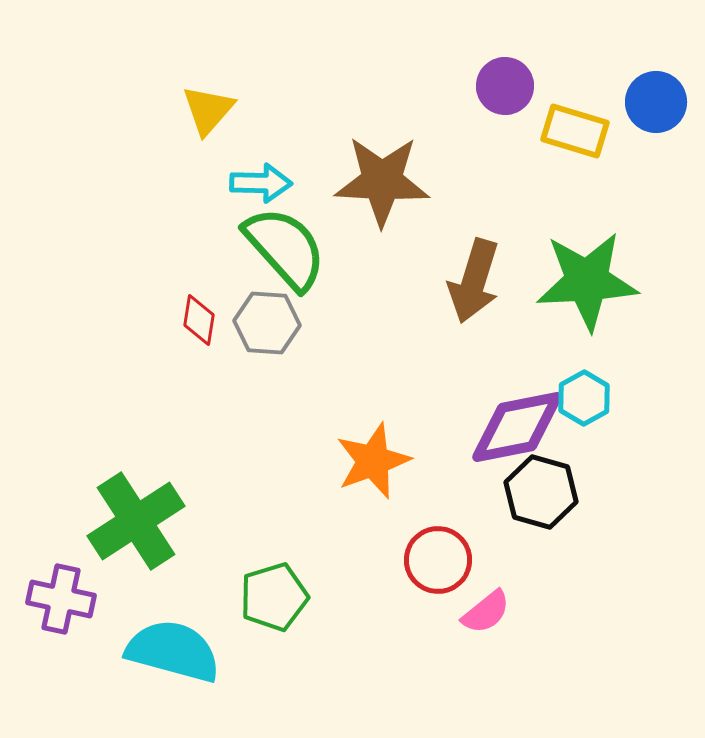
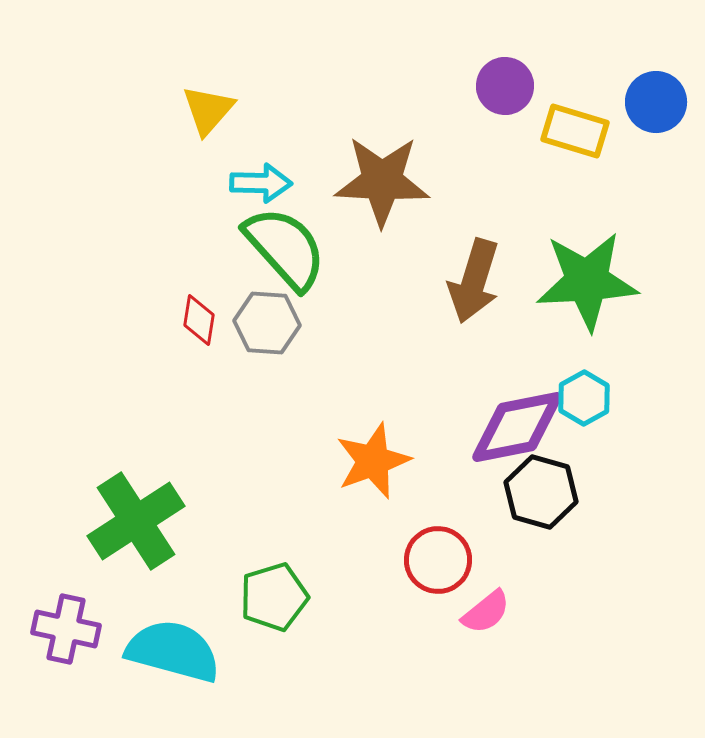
purple cross: moved 5 px right, 30 px down
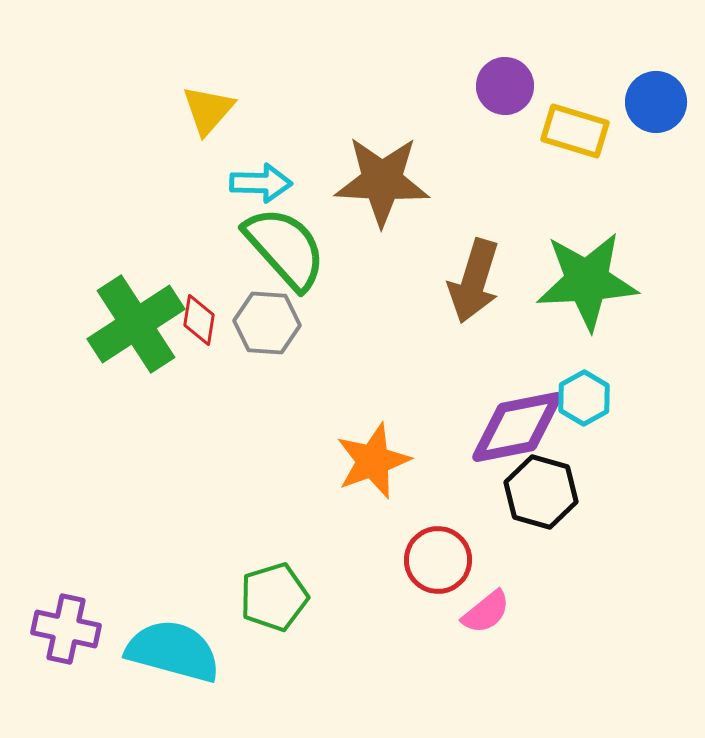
green cross: moved 197 px up
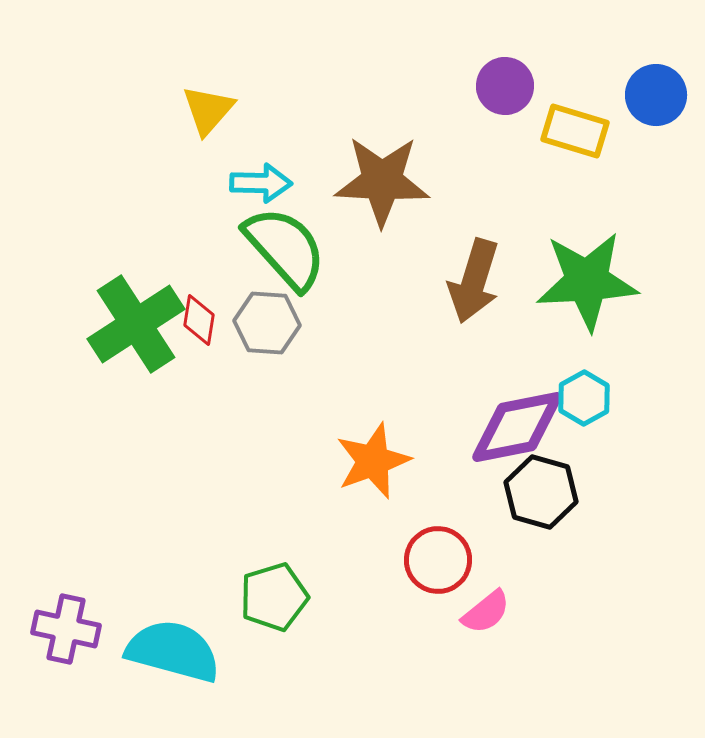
blue circle: moved 7 px up
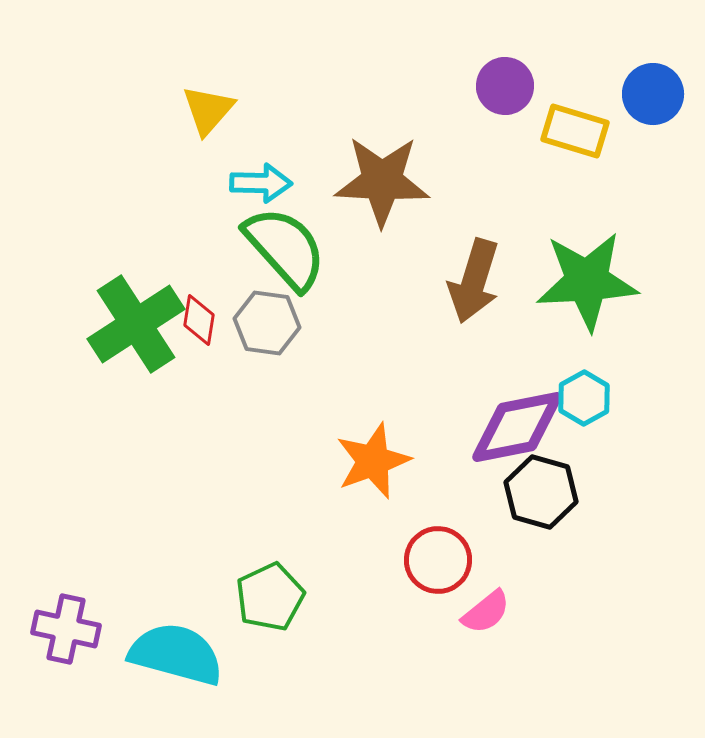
blue circle: moved 3 px left, 1 px up
gray hexagon: rotated 4 degrees clockwise
green pentagon: moved 4 px left; rotated 8 degrees counterclockwise
cyan semicircle: moved 3 px right, 3 px down
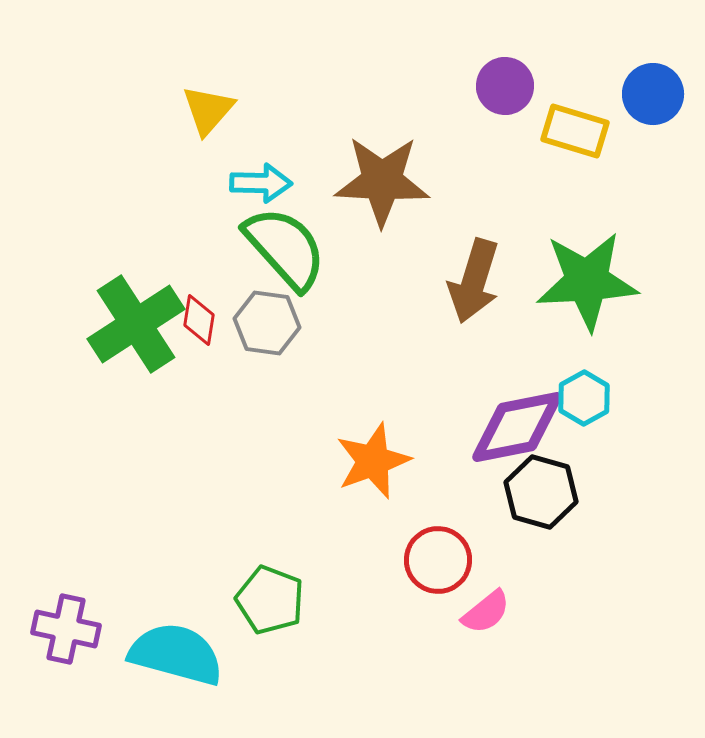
green pentagon: moved 3 px down; rotated 26 degrees counterclockwise
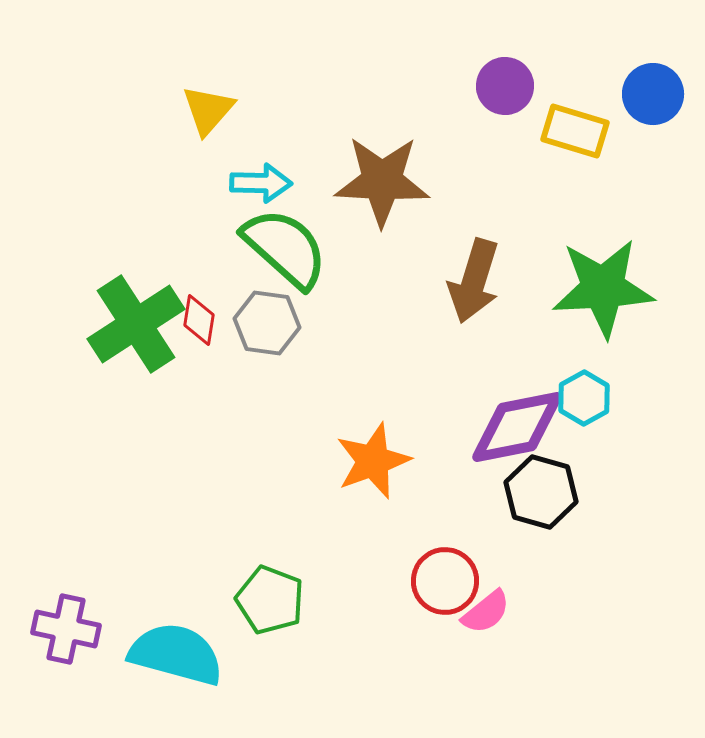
green semicircle: rotated 6 degrees counterclockwise
green star: moved 16 px right, 7 px down
red circle: moved 7 px right, 21 px down
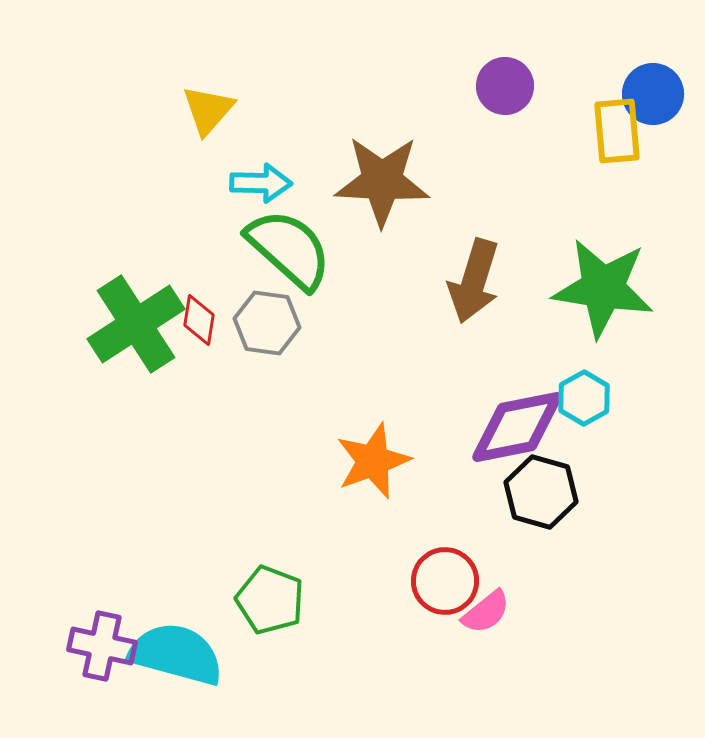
yellow rectangle: moved 42 px right; rotated 68 degrees clockwise
green semicircle: moved 4 px right, 1 px down
green star: rotated 12 degrees clockwise
purple cross: moved 36 px right, 17 px down
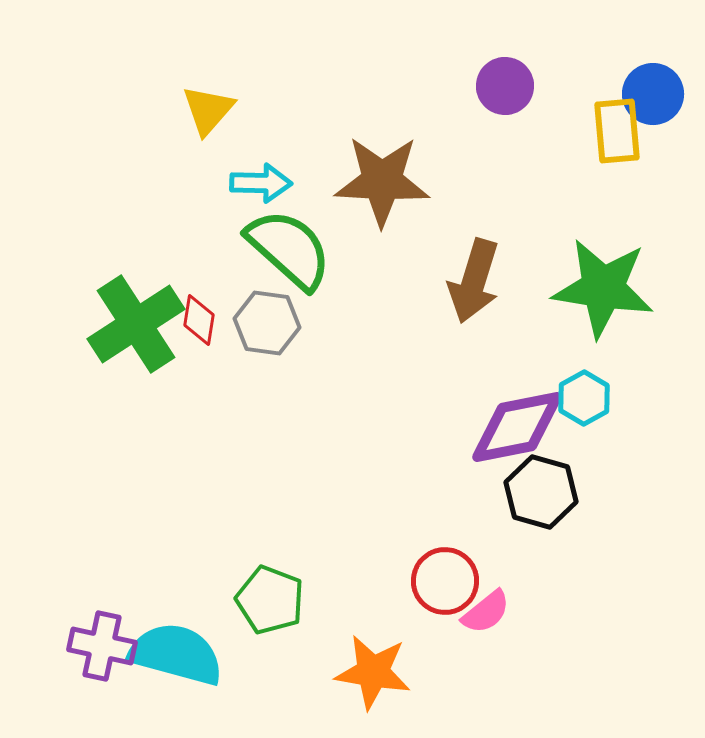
orange star: moved 211 px down; rotated 30 degrees clockwise
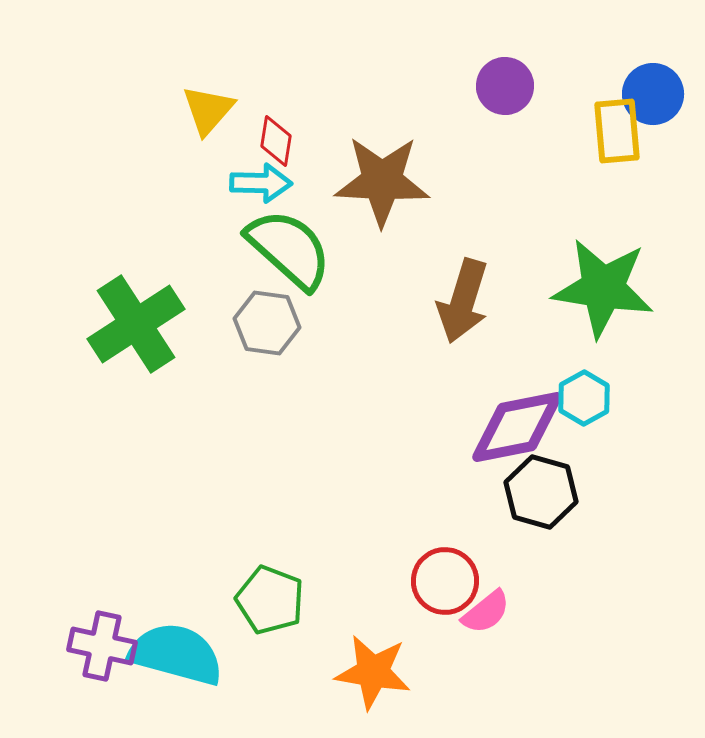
brown arrow: moved 11 px left, 20 px down
red diamond: moved 77 px right, 179 px up
